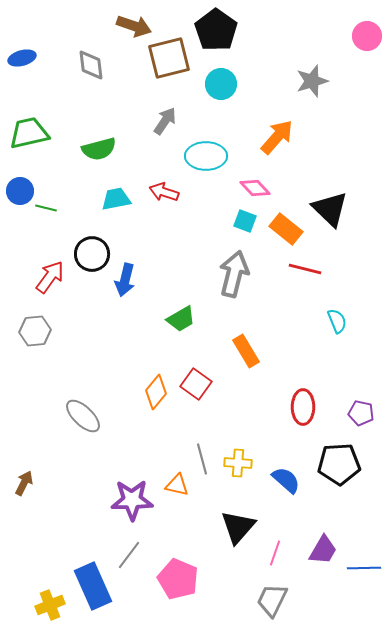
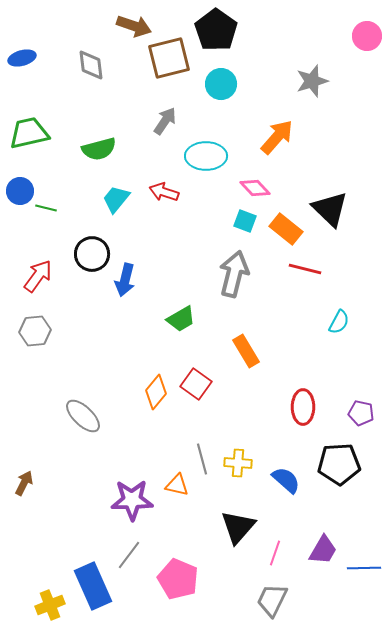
cyan trapezoid at (116, 199): rotated 40 degrees counterclockwise
red arrow at (50, 277): moved 12 px left, 1 px up
cyan semicircle at (337, 321): moved 2 px right, 1 px down; rotated 50 degrees clockwise
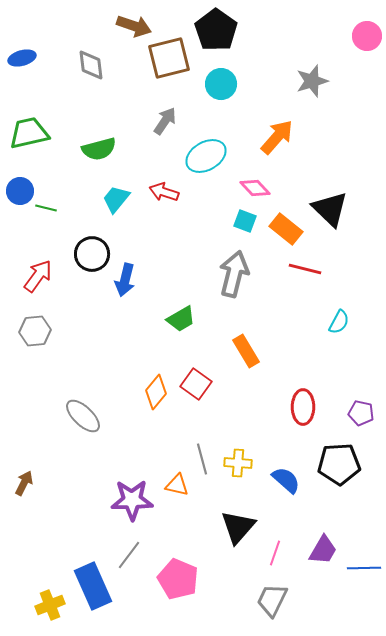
cyan ellipse at (206, 156): rotated 30 degrees counterclockwise
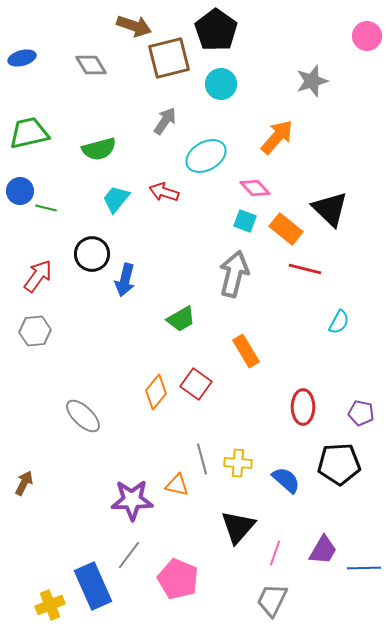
gray diamond at (91, 65): rotated 24 degrees counterclockwise
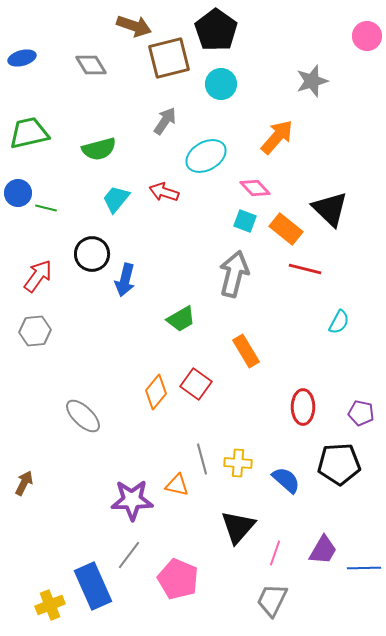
blue circle at (20, 191): moved 2 px left, 2 px down
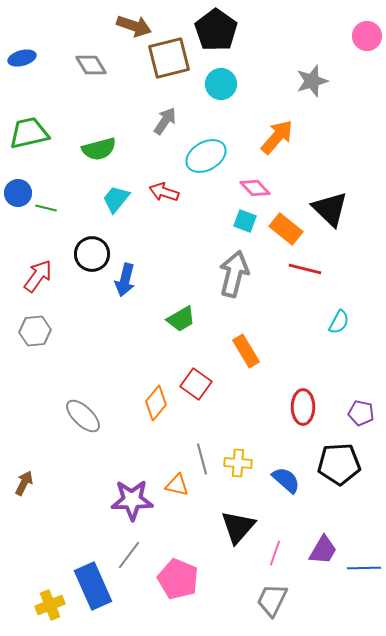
orange diamond at (156, 392): moved 11 px down
